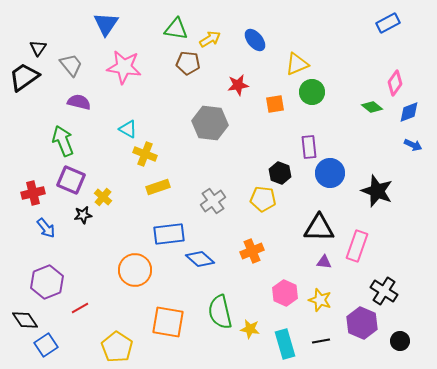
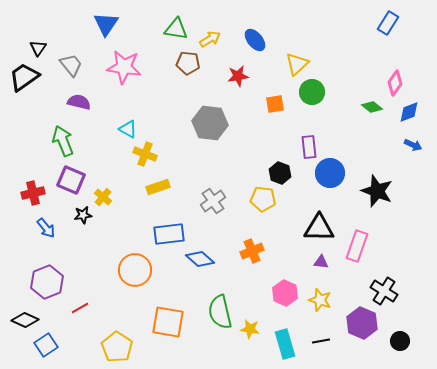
blue rectangle at (388, 23): rotated 30 degrees counterclockwise
yellow triangle at (297, 64): rotated 20 degrees counterclockwise
red star at (238, 85): moved 9 px up
purple triangle at (324, 262): moved 3 px left
black diamond at (25, 320): rotated 32 degrees counterclockwise
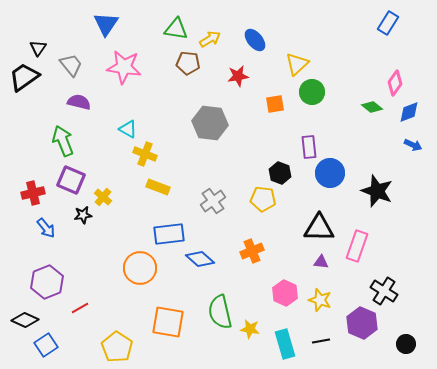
yellow rectangle at (158, 187): rotated 40 degrees clockwise
orange circle at (135, 270): moved 5 px right, 2 px up
black circle at (400, 341): moved 6 px right, 3 px down
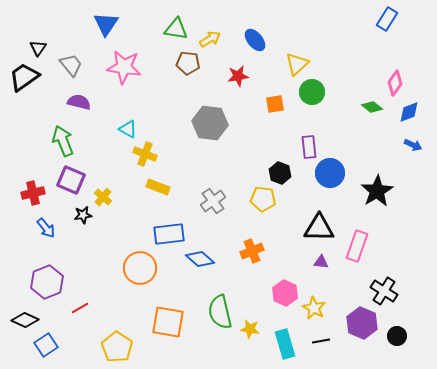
blue rectangle at (388, 23): moved 1 px left, 4 px up
black star at (377, 191): rotated 20 degrees clockwise
yellow star at (320, 300): moved 6 px left, 8 px down; rotated 10 degrees clockwise
black circle at (406, 344): moved 9 px left, 8 px up
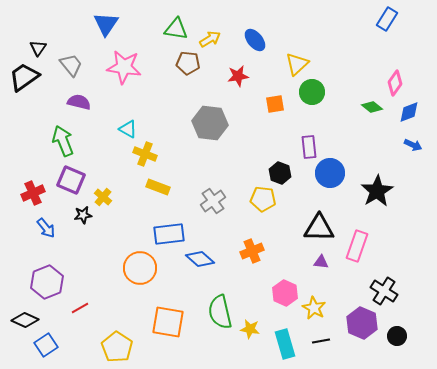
red cross at (33, 193): rotated 10 degrees counterclockwise
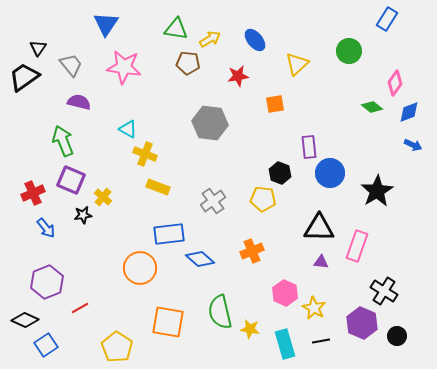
green circle at (312, 92): moved 37 px right, 41 px up
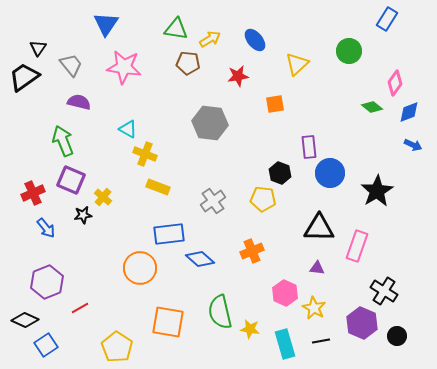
purple triangle at (321, 262): moved 4 px left, 6 px down
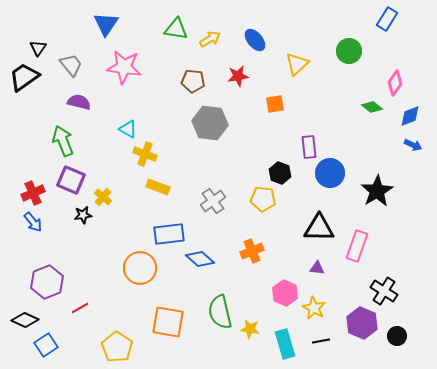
brown pentagon at (188, 63): moved 5 px right, 18 px down
blue diamond at (409, 112): moved 1 px right, 4 px down
blue arrow at (46, 228): moved 13 px left, 6 px up
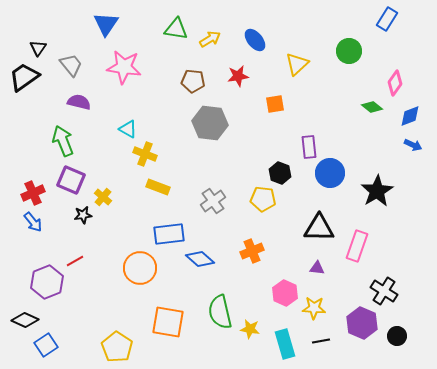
red line at (80, 308): moved 5 px left, 47 px up
yellow star at (314, 308): rotated 25 degrees counterclockwise
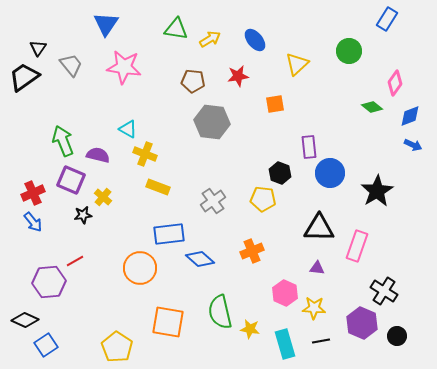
purple semicircle at (79, 102): moved 19 px right, 53 px down
gray hexagon at (210, 123): moved 2 px right, 1 px up
purple hexagon at (47, 282): moved 2 px right; rotated 16 degrees clockwise
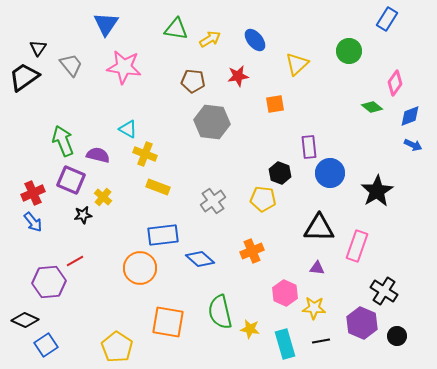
blue rectangle at (169, 234): moved 6 px left, 1 px down
